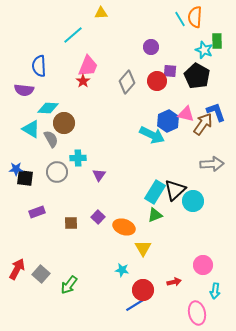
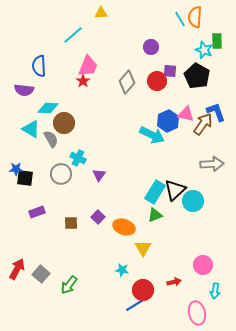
cyan cross at (78, 158): rotated 28 degrees clockwise
gray circle at (57, 172): moved 4 px right, 2 px down
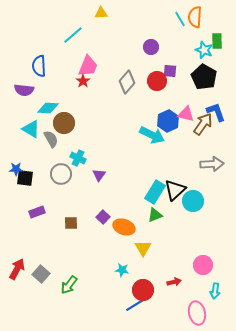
black pentagon at (197, 76): moved 7 px right, 1 px down
purple square at (98, 217): moved 5 px right
